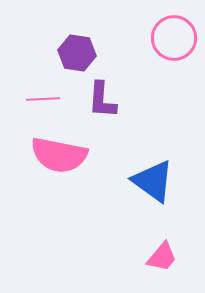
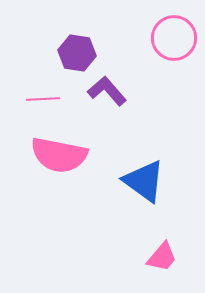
purple L-shape: moved 5 px right, 9 px up; rotated 135 degrees clockwise
blue triangle: moved 9 px left
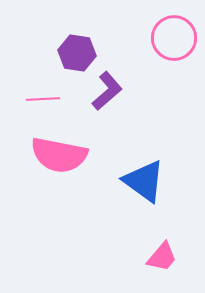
purple L-shape: rotated 90 degrees clockwise
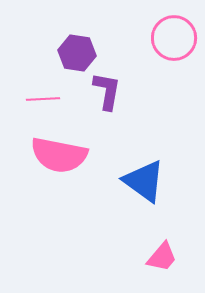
purple L-shape: rotated 39 degrees counterclockwise
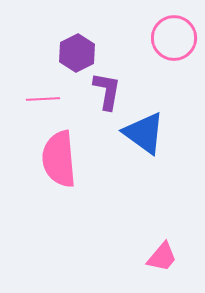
purple hexagon: rotated 24 degrees clockwise
pink semicircle: moved 4 px down; rotated 74 degrees clockwise
blue triangle: moved 48 px up
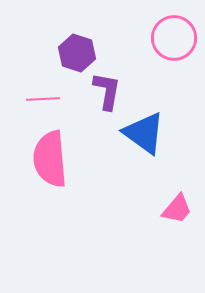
purple hexagon: rotated 15 degrees counterclockwise
pink semicircle: moved 9 px left
pink trapezoid: moved 15 px right, 48 px up
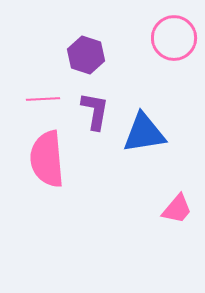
purple hexagon: moved 9 px right, 2 px down
purple L-shape: moved 12 px left, 20 px down
blue triangle: rotated 45 degrees counterclockwise
pink semicircle: moved 3 px left
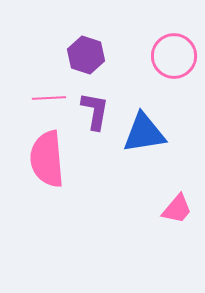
pink circle: moved 18 px down
pink line: moved 6 px right, 1 px up
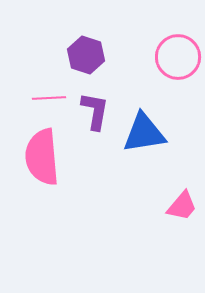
pink circle: moved 4 px right, 1 px down
pink semicircle: moved 5 px left, 2 px up
pink trapezoid: moved 5 px right, 3 px up
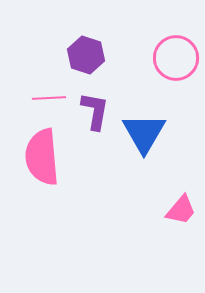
pink circle: moved 2 px left, 1 px down
blue triangle: rotated 51 degrees counterclockwise
pink trapezoid: moved 1 px left, 4 px down
